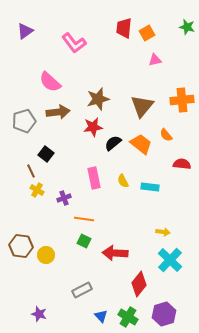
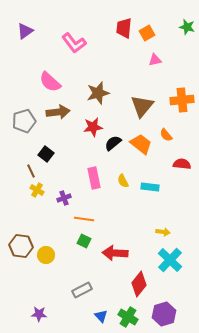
brown star: moved 6 px up
purple star: rotated 14 degrees counterclockwise
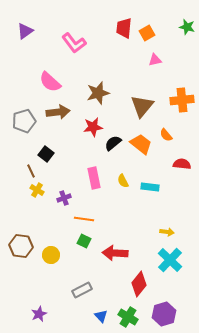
yellow arrow: moved 4 px right
yellow circle: moved 5 px right
purple star: rotated 28 degrees counterclockwise
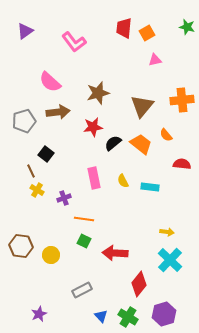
pink L-shape: moved 1 px up
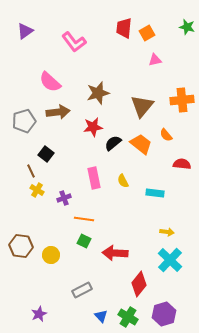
cyan rectangle: moved 5 px right, 6 px down
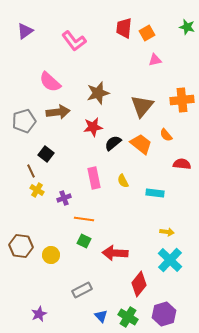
pink L-shape: moved 1 px up
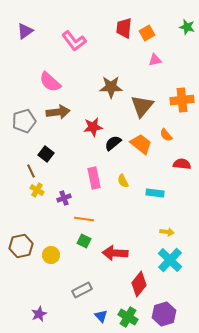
brown star: moved 13 px right, 6 px up; rotated 15 degrees clockwise
brown hexagon: rotated 20 degrees counterclockwise
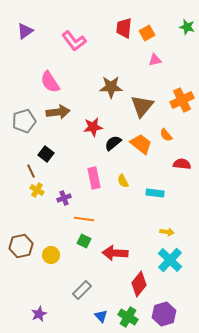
pink semicircle: rotated 15 degrees clockwise
orange cross: rotated 20 degrees counterclockwise
gray rectangle: rotated 18 degrees counterclockwise
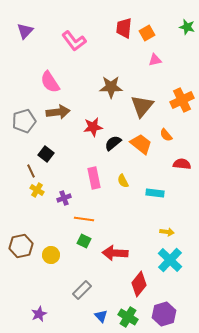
purple triangle: rotated 12 degrees counterclockwise
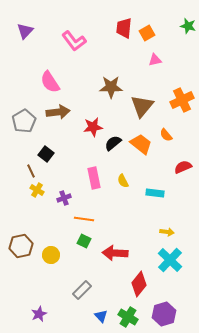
green star: moved 1 px right, 1 px up
gray pentagon: rotated 15 degrees counterclockwise
red semicircle: moved 1 px right, 3 px down; rotated 30 degrees counterclockwise
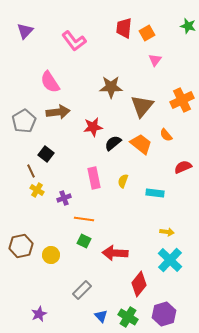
pink triangle: rotated 40 degrees counterclockwise
yellow semicircle: rotated 48 degrees clockwise
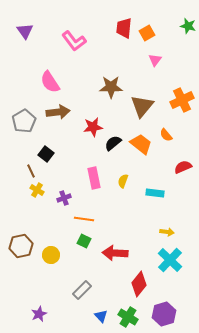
purple triangle: rotated 18 degrees counterclockwise
